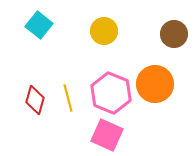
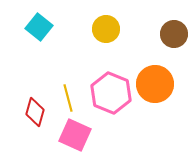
cyan square: moved 2 px down
yellow circle: moved 2 px right, 2 px up
red diamond: moved 12 px down
pink square: moved 32 px left
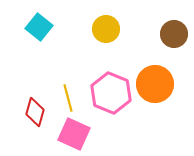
pink square: moved 1 px left, 1 px up
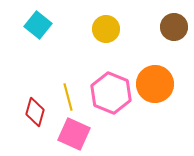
cyan square: moved 1 px left, 2 px up
brown circle: moved 7 px up
yellow line: moved 1 px up
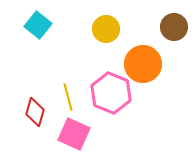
orange circle: moved 12 px left, 20 px up
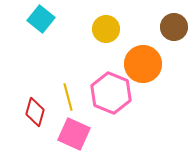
cyan square: moved 3 px right, 6 px up
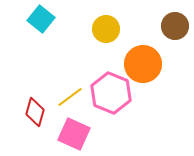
brown circle: moved 1 px right, 1 px up
yellow line: moved 2 px right; rotated 68 degrees clockwise
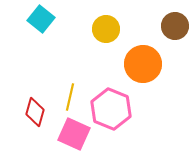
pink hexagon: moved 16 px down
yellow line: rotated 40 degrees counterclockwise
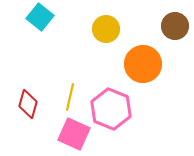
cyan square: moved 1 px left, 2 px up
red diamond: moved 7 px left, 8 px up
